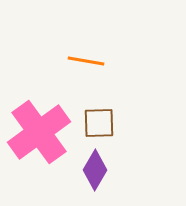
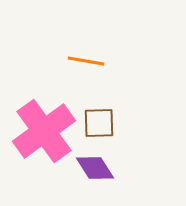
pink cross: moved 5 px right, 1 px up
purple diamond: moved 2 px up; rotated 63 degrees counterclockwise
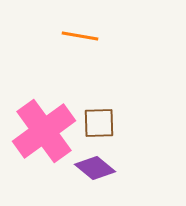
orange line: moved 6 px left, 25 px up
purple diamond: rotated 18 degrees counterclockwise
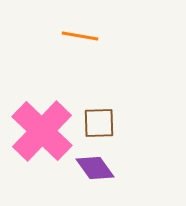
pink cross: moved 2 px left; rotated 10 degrees counterclockwise
purple diamond: rotated 15 degrees clockwise
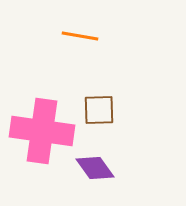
brown square: moved 13 px up
pink cross: rotated 36 degrees counterclockwise
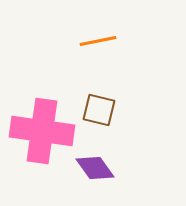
orange line: moved 18 px right, 5 px down; rotated 21 degrees counterclockwise
brown square: rotated 16 degrees clockwise
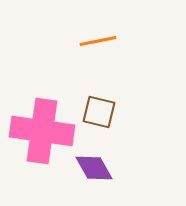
brown square: moved 2 px down
purple diamond: moved 1 px left; rotated 6 degrees clockwise
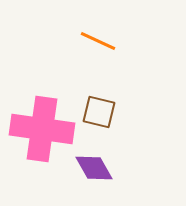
orange line: rotated 36 degrees clockwise
pink cross: moved 2 px up
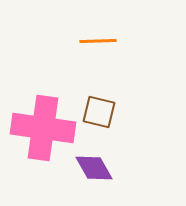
orange line: rotated 27 degrees counterclockwise
pink cross: moved 1 px right, 1 px up
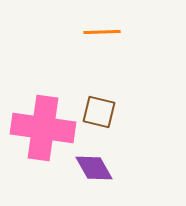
orange line: moved 4 px right, 9 px up
